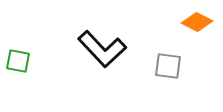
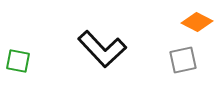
gray square: moved 15 px right, 6 px up; rotated 20 degrees counterclockwise
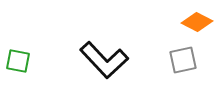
black L-shape: moved 2 px right, 11 px down
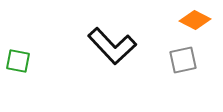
orange diamond: moved 2 px left, 2 px up
black L-shape: moved 8 px right, 14 px up
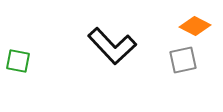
orange diamond: moved 6 px down
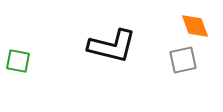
orange diamond: rotated 44 degrees clockwise
black L-shape: rotated 33 degrees counterclockwise
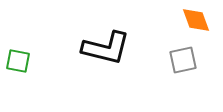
orange diamond: moved 1 px right, 6 px up
black L-shape: moved 6 px left, 2 px down
